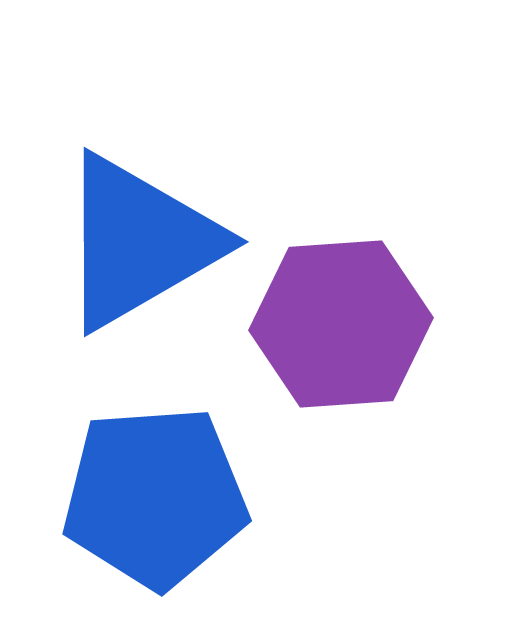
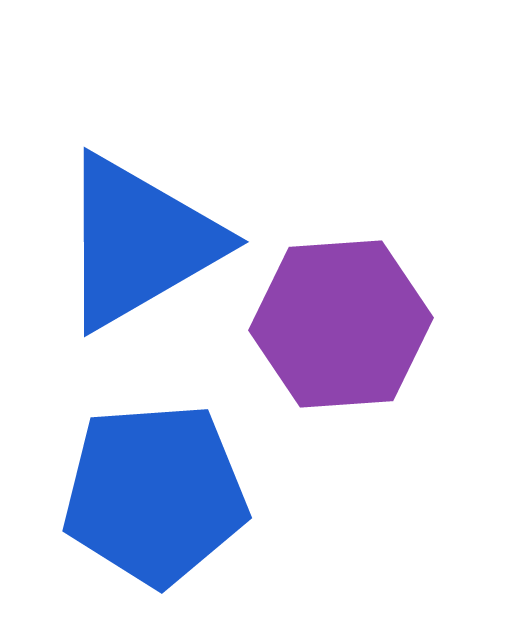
blue pentagon: moved 3 px up
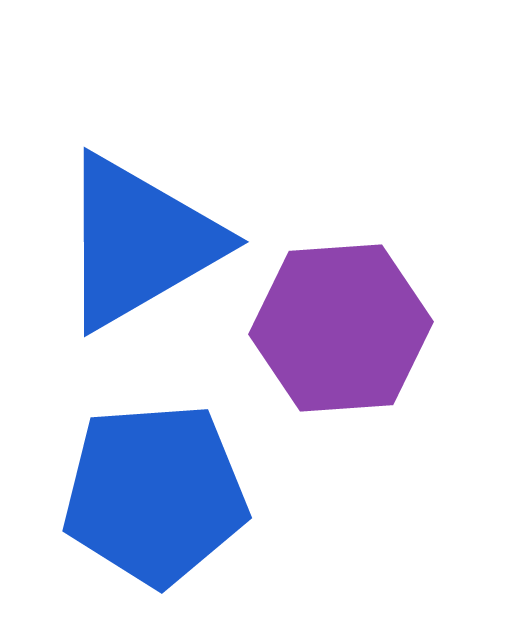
purple hexagon: moved 4 px down
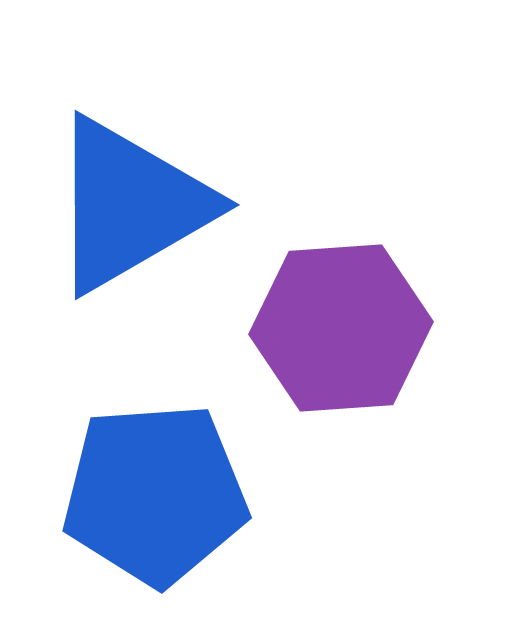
blue triangle: moved 9 px left, 37 px up
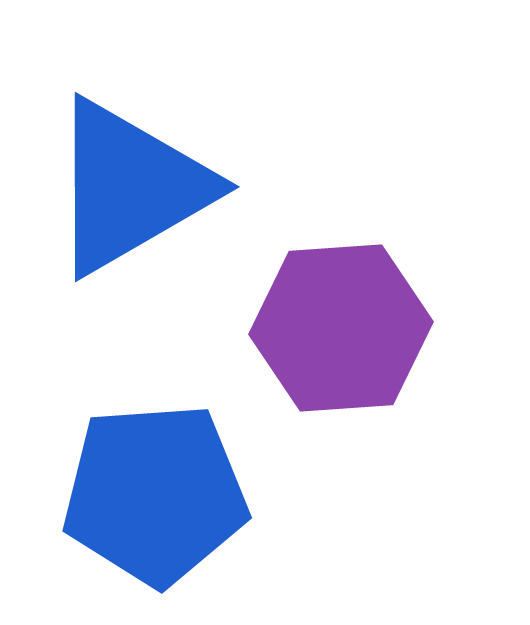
blue triangle: moved 18 px up
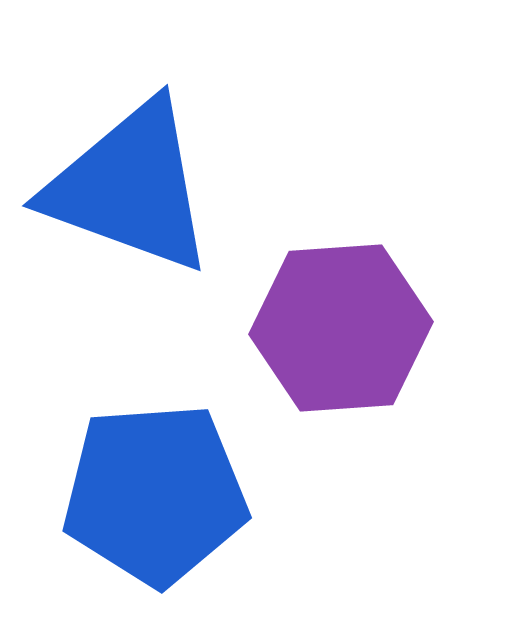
blue triangle: rotated 50 degrees clockwise
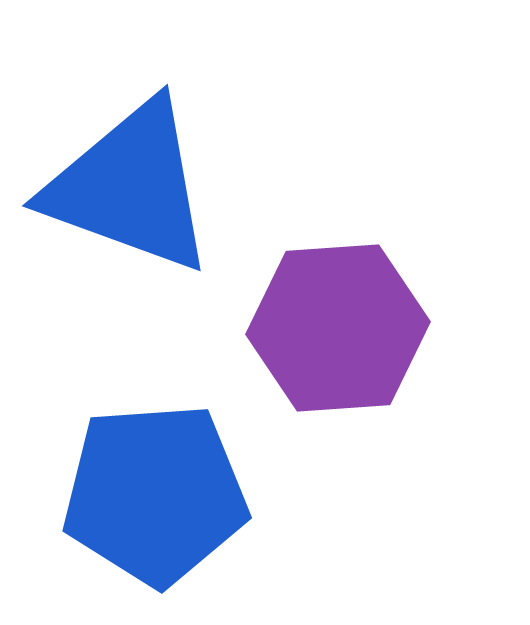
purple hexagon: moved 3 px left
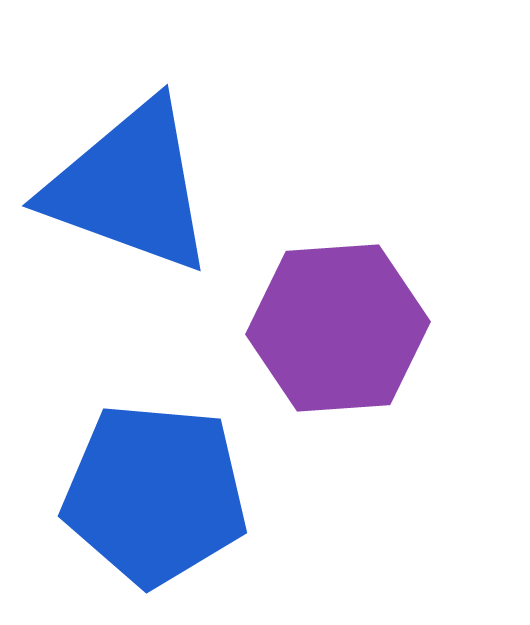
blue pentagon: rotated 9 degrees clockwise
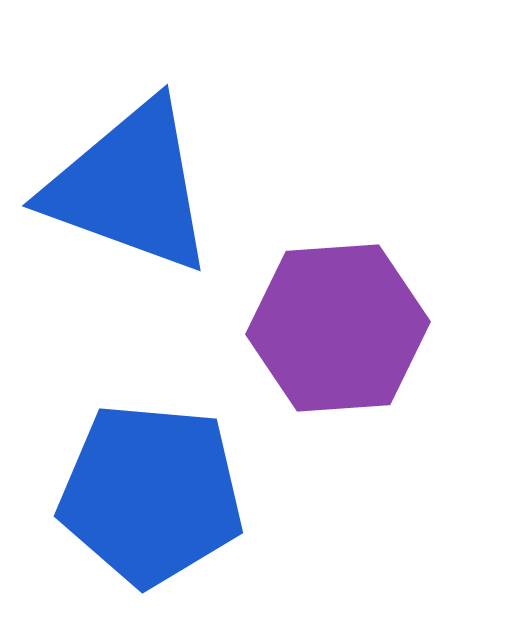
blue pentagon: moved 4 px left
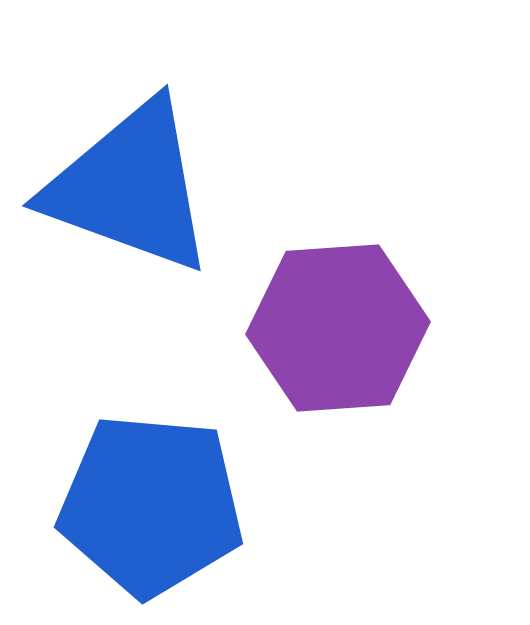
blue pentagon: moved 11 px down
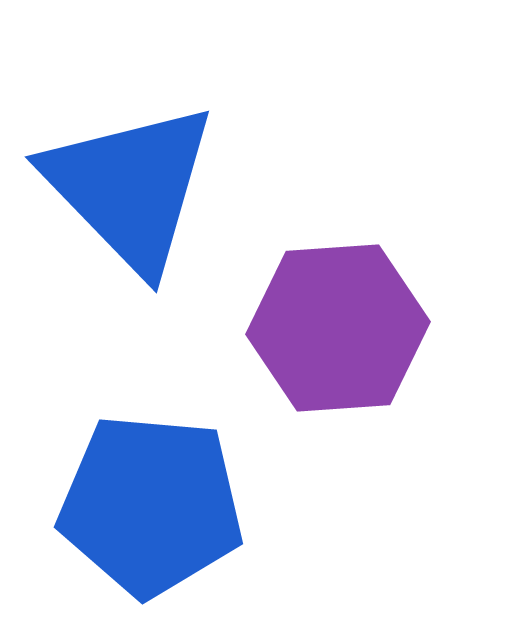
blue triangle: rotated 26 degrees clockwise
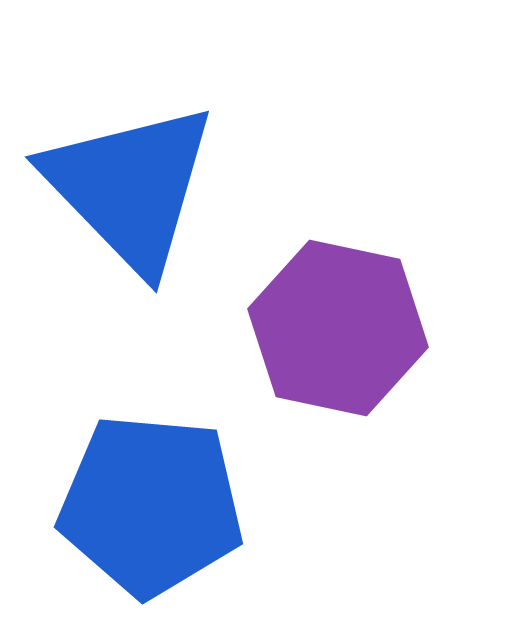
purple hexagon: rotated 16 degrees clockwise
